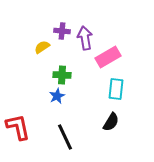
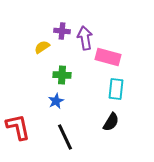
pink rectangle: rotated 45 degrees clockwise
blue star: moved 1 px left, 5 px down
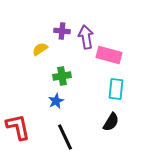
purple arrow: moved 1 px right, 1 px up
yellow semicircle: moved 2 px left, 2 px down
pink rectangle: moved 1 px right, 2 px up
green cross: moved 1 px down; rotated 12 degrees counterclockwise
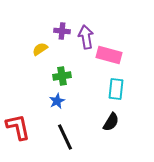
blue star: moved 1 px right
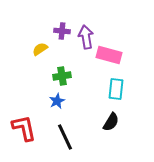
red L-shape: moved 6 px right, 1 px down
